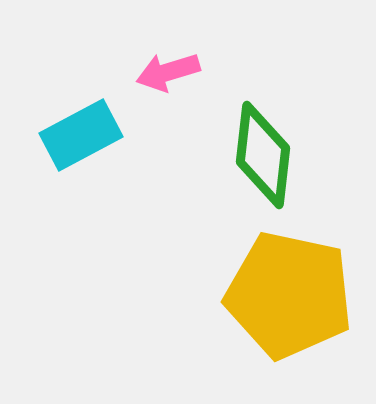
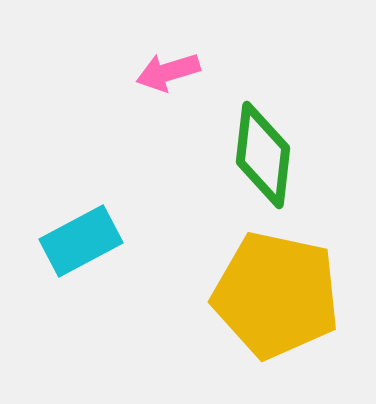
cyan rectangle: moved 106 px down
yellow pentagon: moved 13 px left
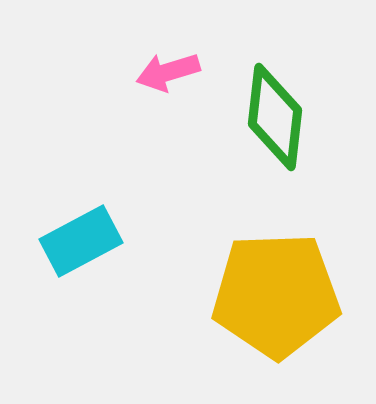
green diamond: moved 12 px right, 38 px up
yellow pentagon: rotated 14 degrees counterclockwise
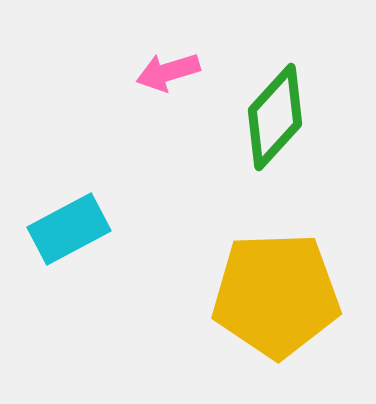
green diamond: rotated 36 degrees clockwise
cyan rectangle: moved 12 px left, 12 px up
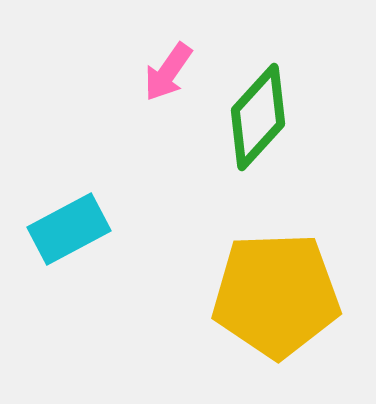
pink arrow: rotated 38 degrees counterclockwise
green diamond: moved 17 px left
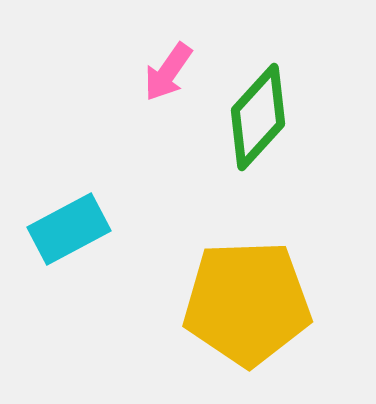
yellow pentagon: moved 29 px left, 8 px down
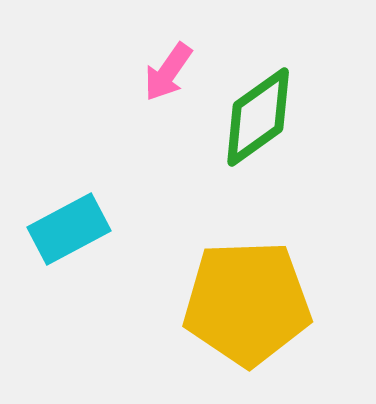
green diamond: rotated 12 degrees clockwise
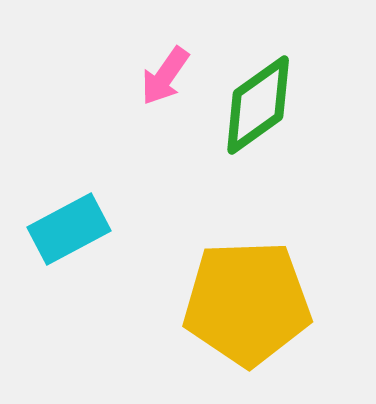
pink arrow: moved 3 px left, 4 px down
green diamond: moved 12 px up
